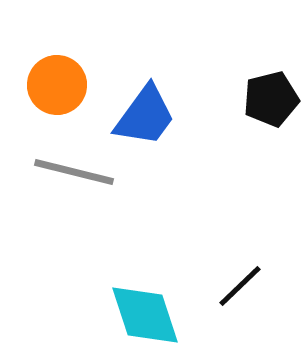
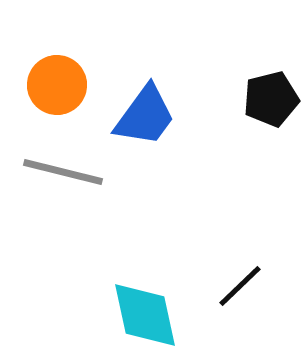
gray line: moved 11 px left
cyan diamond: rotated 6 degrees clockwise
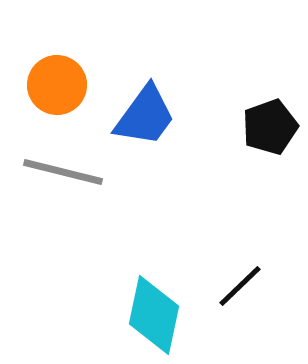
black pentagon: moved 1 px left, 28 px down; rotated 6 degrees counterclockwise
cyan diamond: moved 9 px right; rotated 24 degrees clockwise
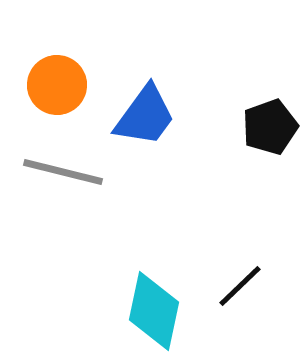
cyan diamond: moved 4 px up
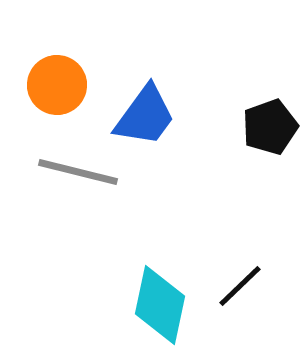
gray line: moved 15 px right
cyan diamond: moved 6 px right, 6 px up
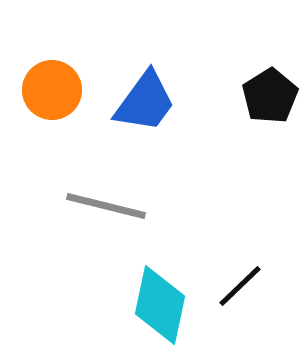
orange circle: moved 5 px left, 5 px down
blue trapezoid: moved 14 px up
black pentagon: moved 31 px up; rotated 12 degrees counterclockwise
gray line: moved 28 px right, 34 px down
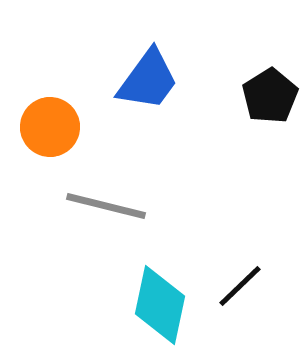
orange circle: moved 2 px left, 37 px down
blue trapezoid: moved 3 px right, 22 px up
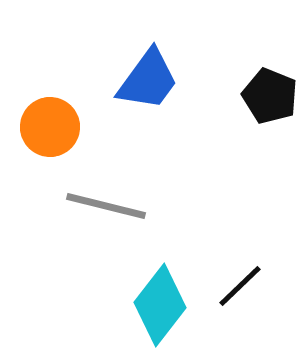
black pentagon: rotated 18 degrees counterclockwise
cyan diamond: rotated 26 degrees clockwise
